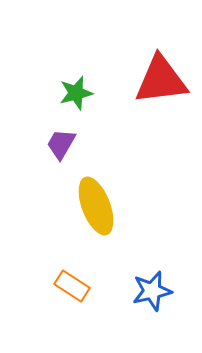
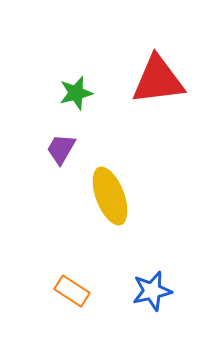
red triangle: moved 3 px left
purple trapezoid: moved 5 px down
yellow ellipse: moved 14 px right, 10 px up
orange rectangle: moved 5 px down
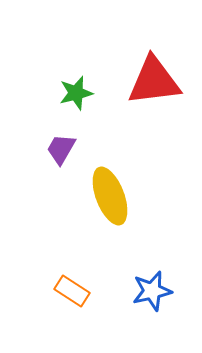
red triangle: moved 4 px left, 1 px down
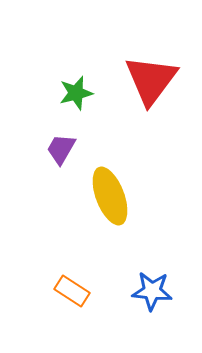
red triangle: moved 3 px left, 1 px up; rotated 46 degrees counterclockwise
blue star: rotated 18 degrees clockwise
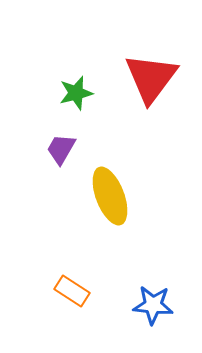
red triangle: moved 2 px up
blue star: moved 1 px right, 14 px down
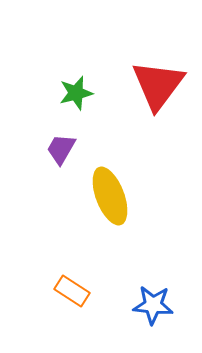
red triangle: moved 7 px right, 7 px down
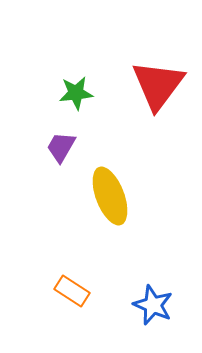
green star: rotated 8 degrees clockwise
purple trapezoid: moved 2 px up
blue star: rotated 18 degrees clockwise
